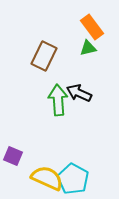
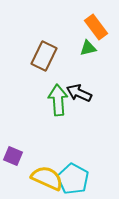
orange rectangle: moved 4 px right
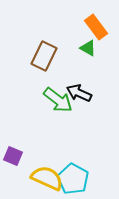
green triangle: rotated 42 degrees clockwise
green arrow: rotated 132 degrees clockwise
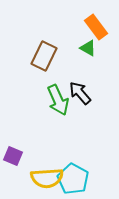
black arrow: moved 1 px right; rotated 25 degrees clockwise
green arrow: rotated 28 degrees clockwise
yellow semicircle: rotated 152 degrees clockwise
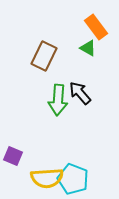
green arrow: rotated 28 degrees clockwise
cyan pentagon: rotated 8 degrees counterclockwise
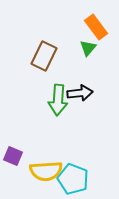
green triangle: rotated 42 degrees clockwise
black arrow: rotated 125 degrees clockwise
yellow semicircle: moved 1 px left, 7 px up
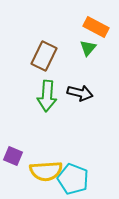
orange rectangle: rotated 25 degrees counterclockwise
black arrow: rotated 20 degrees clockwise
green arrow: moved 11 px left, 4 px up
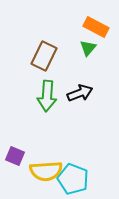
black arrow: rotated 35 degrees counterclockwise
purple square: moved 2 px right
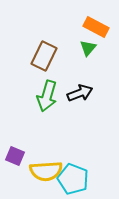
green arrow: rotated 12 degrees clockwise
